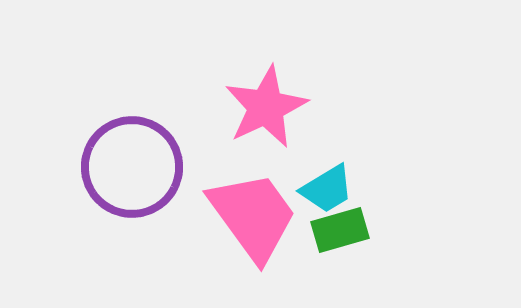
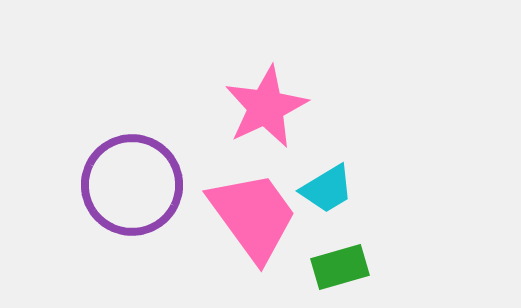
purple circle: moved 18 px down
green rectangle: moved 37 px down
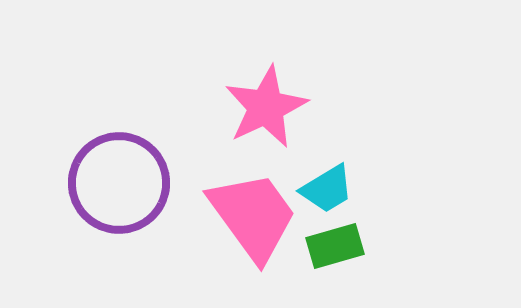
purple circle: moved 13 px left, 2 px up
green rectangle: moved 5 px left, 21 px up
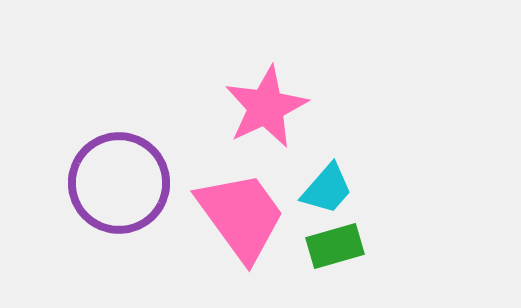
cyan trapezoid: rotated 18 degrees counterclockwise
pink trapezoid: moved 12 px left
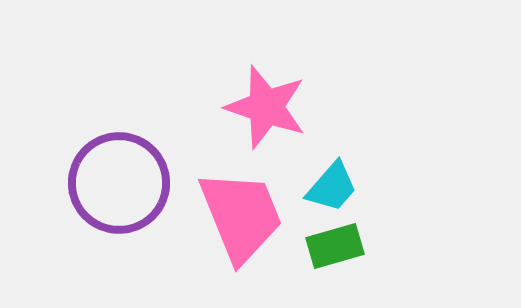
pink star: rotated 28 degrees counterclockwise
cyan trapezoid: moved 5 px right, 2 px up
pink trapezoid: rotated 14 degrees clockwise
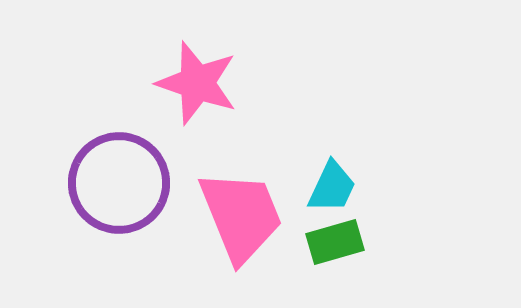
pink star: moved 69 px left, 24 px up
cyan trapezoid: rotated 16 degrees counterclockwise
green rectangle: moved 4 px up
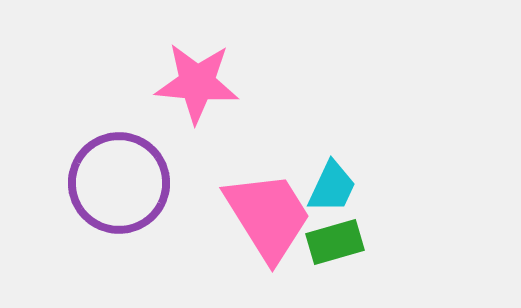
pink star: rotated 14 degrees counterclockwise
pink trapezoid: moved 27 px right; rotated 10 degrees counterclockwise
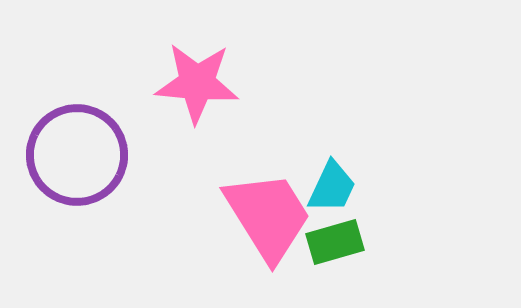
purple circle: moved 42 px left, 28 px up
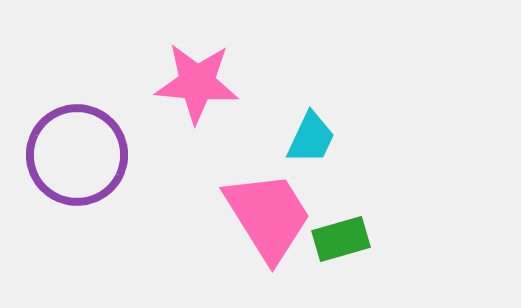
cyan trapezoid: moved 21 px left, 49 px up
green rectangle: moved 6 px right, 3 px up
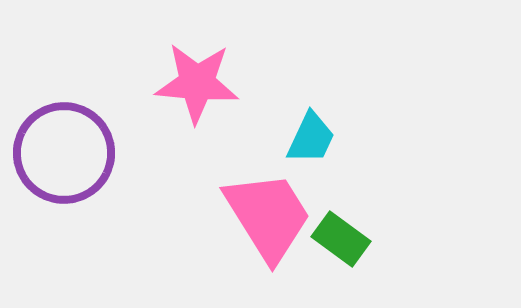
purple circle: moved 13 px left, 2 px up
green rectangle: rotated 52 degrees clockwise
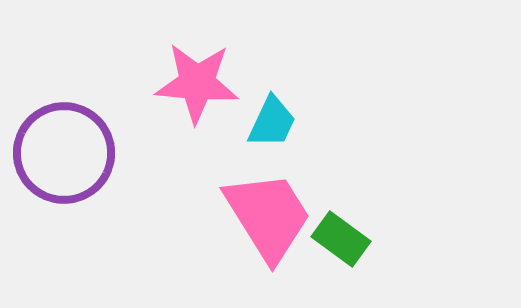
cyan trapezoid: moved 39 px left, 16 px up
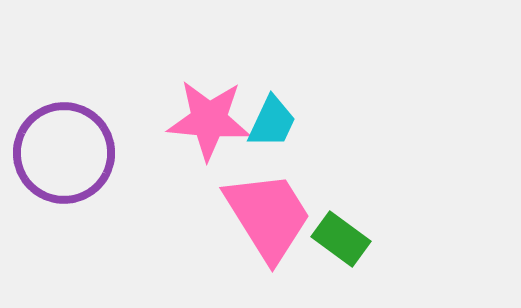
pink star: moved 12 px right, 37 px down
